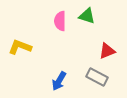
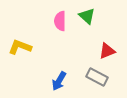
green triangle: rotated 24 degrees clockwise
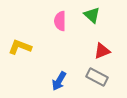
green triangle: moved 5 px right, 1 px up
red triangle: moved 5 px left
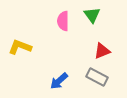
green triangle: rotated 12 degrees clockwise
pink semicircle: moved 3 px right
blue arrow: rotated 18 degrees clockwise
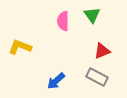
blue arrow: moved 3 px left
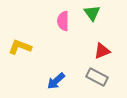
green triangle: moved 2 px up
